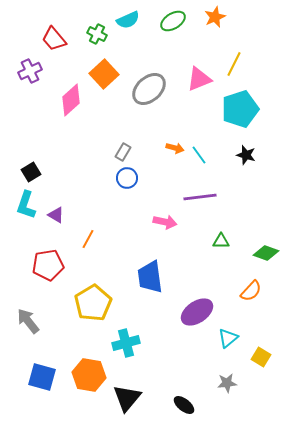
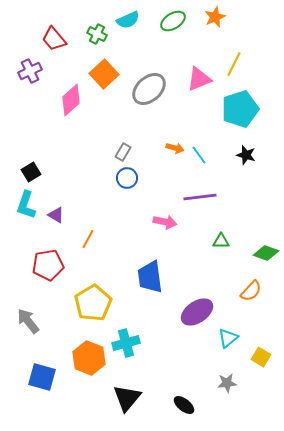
orange hexagon: moved 17 px up; rotated 12 degrees clockwise
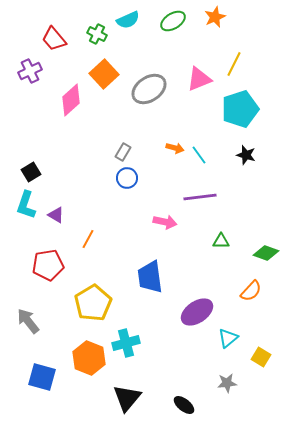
gray ellipse: rotated 8 degrees clockwise
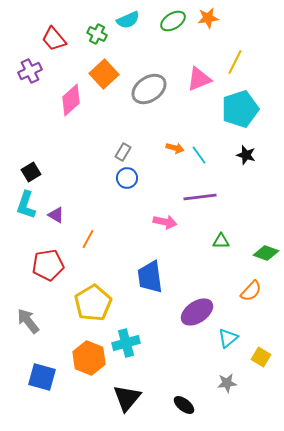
orange star: moved 7 px left, 1 px down; rotated 15 degrees clockwise
yellow line: moved 1 px right, 2 px up
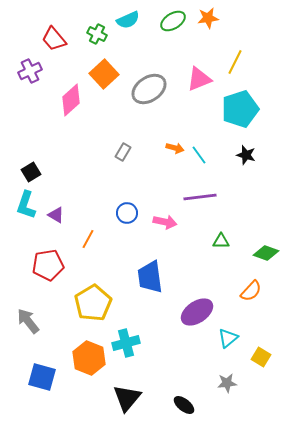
blue circle: moved 35 px down
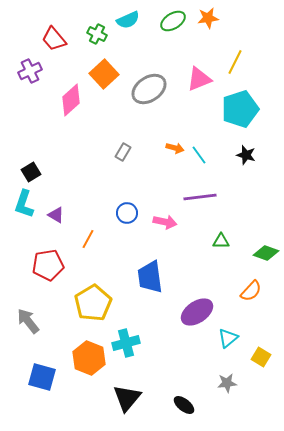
cyan L-shape: moved 2 px left, 1 px up
